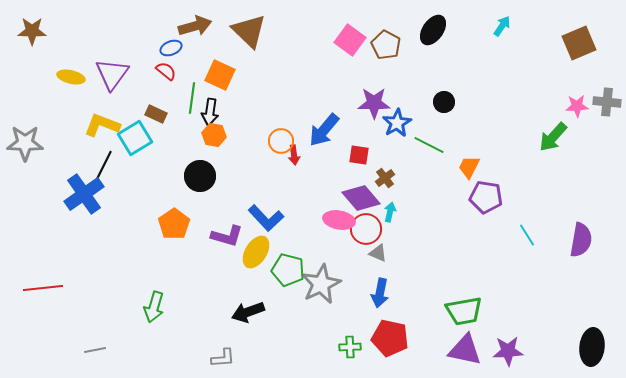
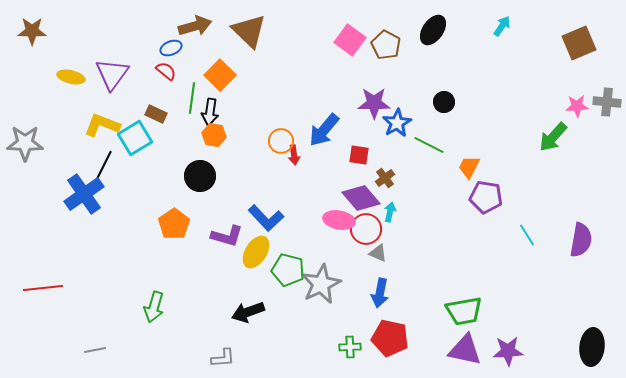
orange square at (220, 75): rotated 20 degrees clockwise
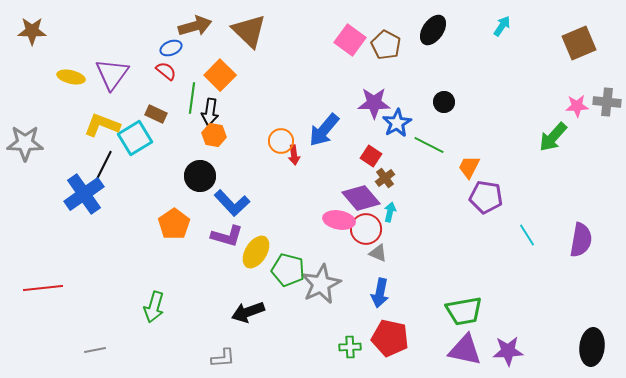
red square at (359, 155): moved 12 px right, 1 px down; rotated 25 degrees clockwise
blue L-shape at (266, 218): moved 34 px left, 15 px up
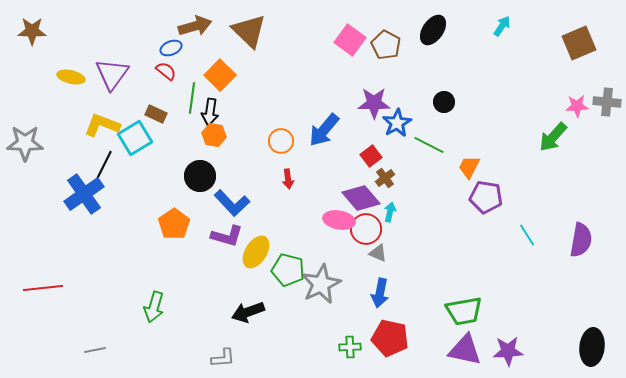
red arrow at (294, 155): moved 6 px left, 24 px down
red square at (371, 156): rotated 20 degrees clockwise
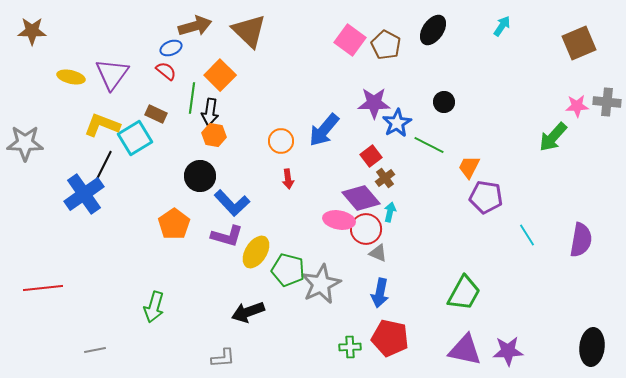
green trapezoid at (464, 311): moved 18 px up; rotated 51 degrees counterclockwise
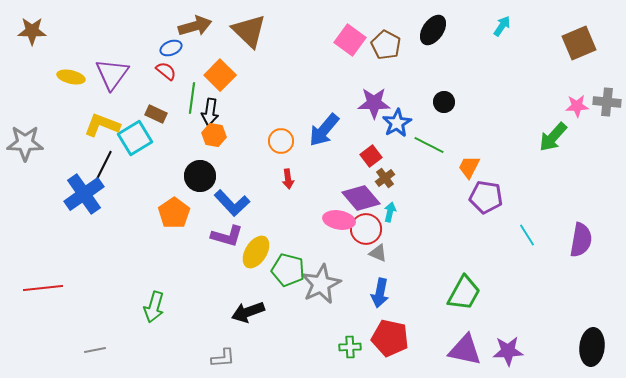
orange pentagon at (174, 224): moved 11 px up
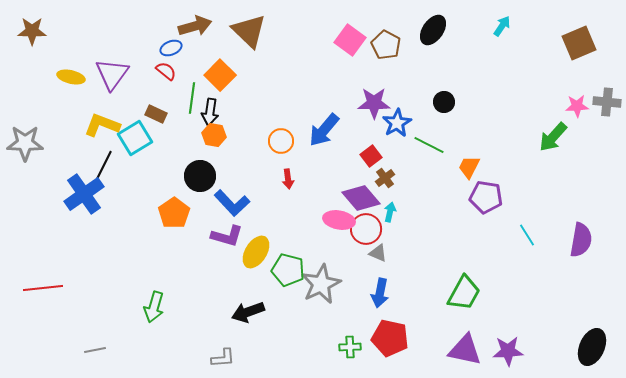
black ellipse at (592, 347): rotated 18 degrees clockwise
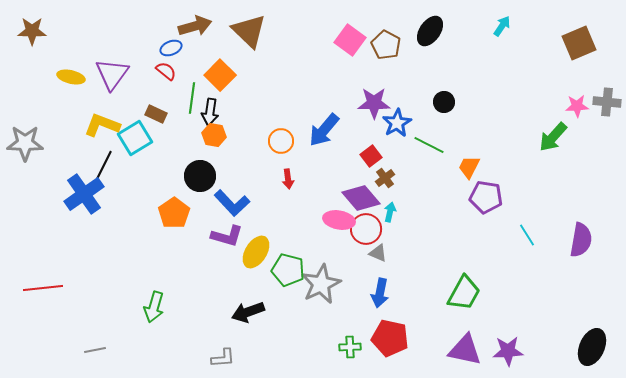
black ellipse at (433, 30): moved 3 px left, 1 px down
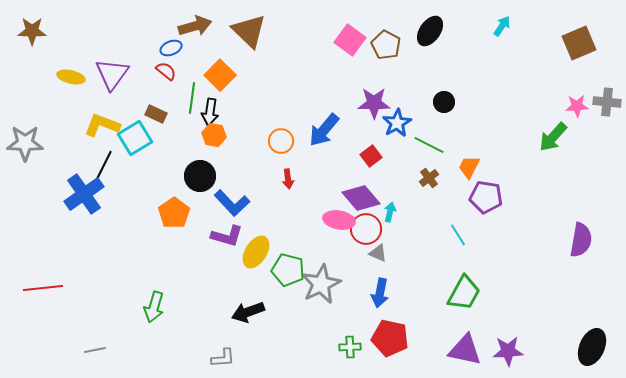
brown cross at (385, 178): moved 44 px right
cyan line at (527, 235): moved 69 px left
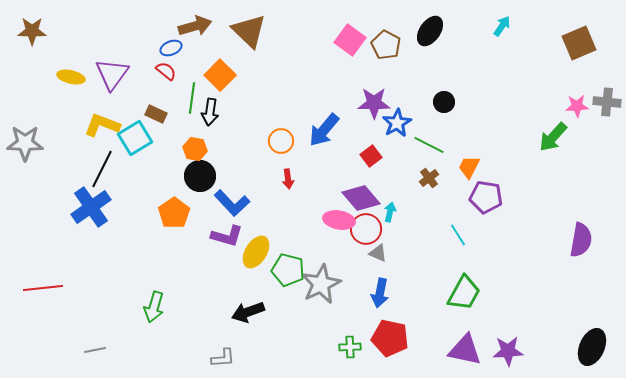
orange hexagon at (214, 135): moved 19 px left, 14 px down
blue cross at (84, 194): moved 7 px right, 13 px down
